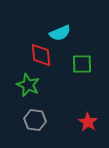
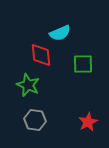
green square: moved 1 px right
red star: rotated 12 degrees clockwise
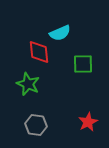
red diamond: moved 2 px left, 3 px up
green star: moved 1 px up
gray hexagon: moved 1 px right, 5 px down
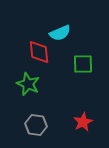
red star: moved 5 px left
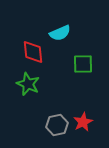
red diamond: moved 6 px left
gray hexagon: moved 21 px right; rotated 20 degrees counterclockwise
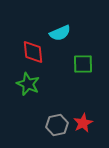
red star: moved 1 px down
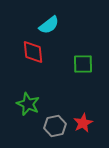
cyan semicircle: moved 11 px left, 8 px up; rotated 15 degrees counterclockwise
green star: moved 20 px down
gray hexagon: moved 2 px left, 1 px down
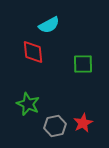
cyan semicircle: rotated 10 degrees clockwise
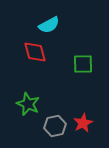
red diamond: moved 2 px right; rotated 10 degrees counterclockwise
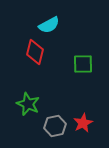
red diamond: rotated 30 degrees clockwise
